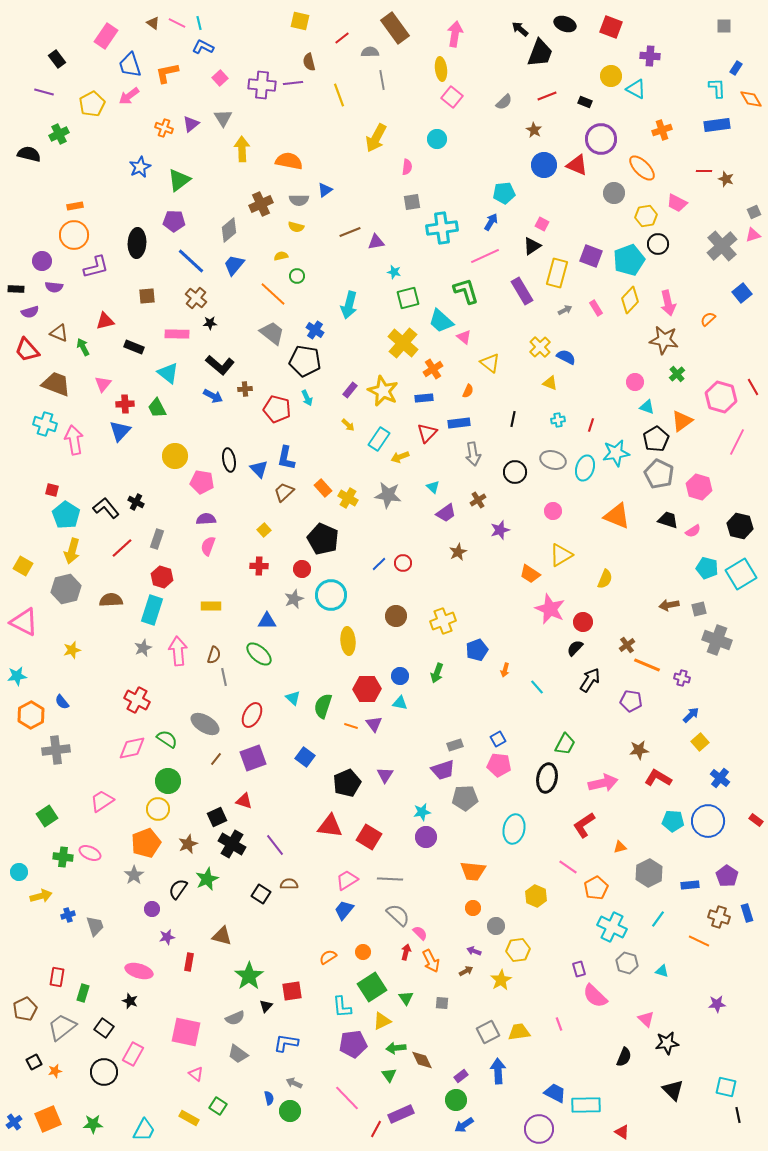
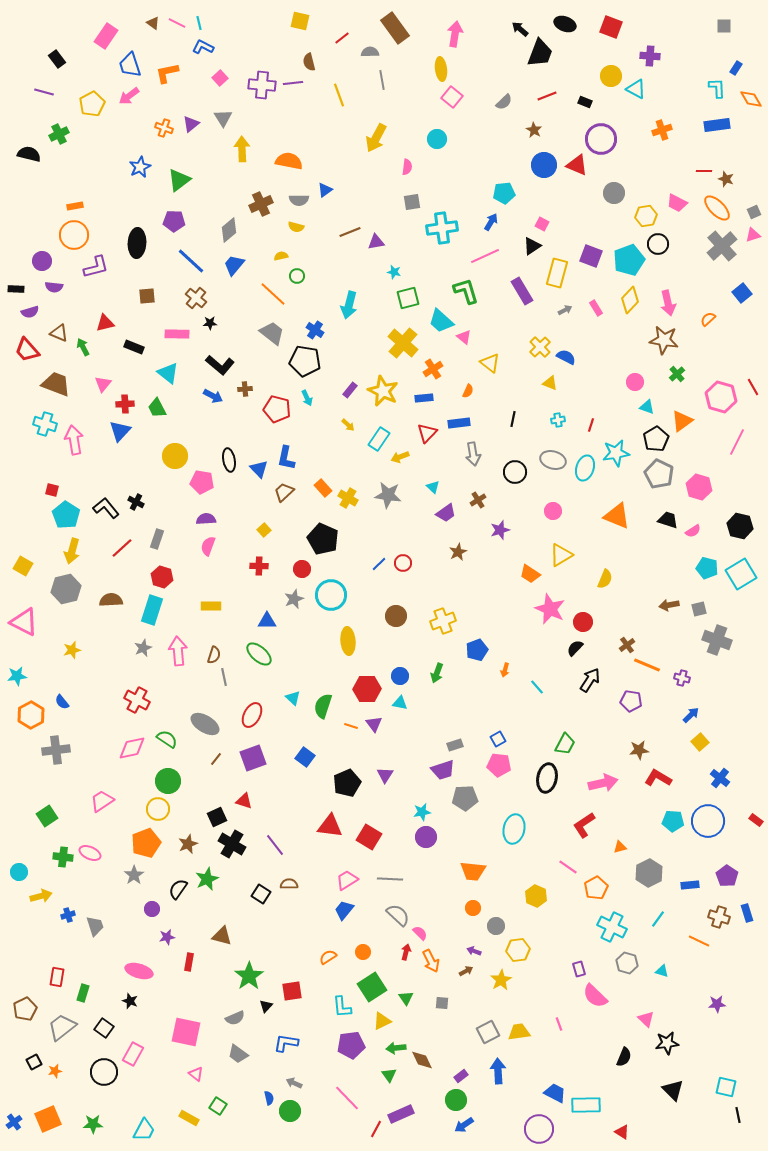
orange ellipse at (642, 168): moved 75 px right, 40 px down
red triangle at (105, 321): moved 2 px down
purple pentagon at (353, 1044): moved 2 px left, 1 px down
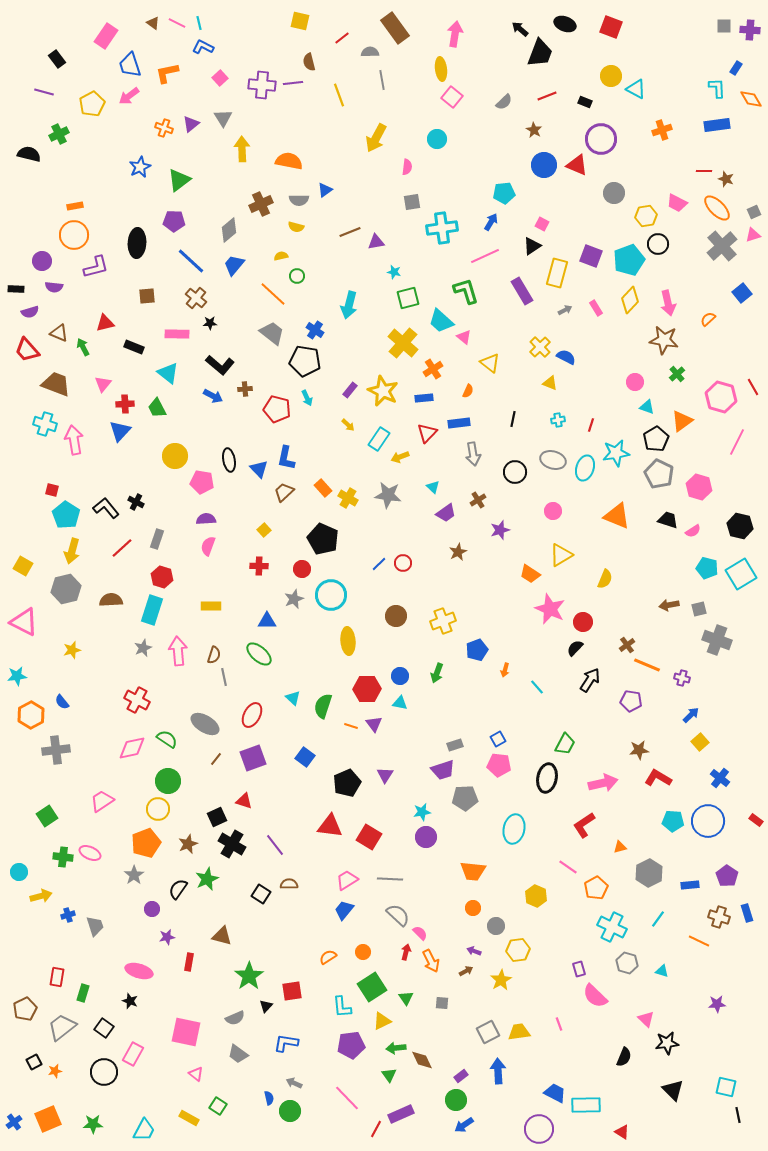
purple cross at (650, 56): moved 100 px right, 26 px up
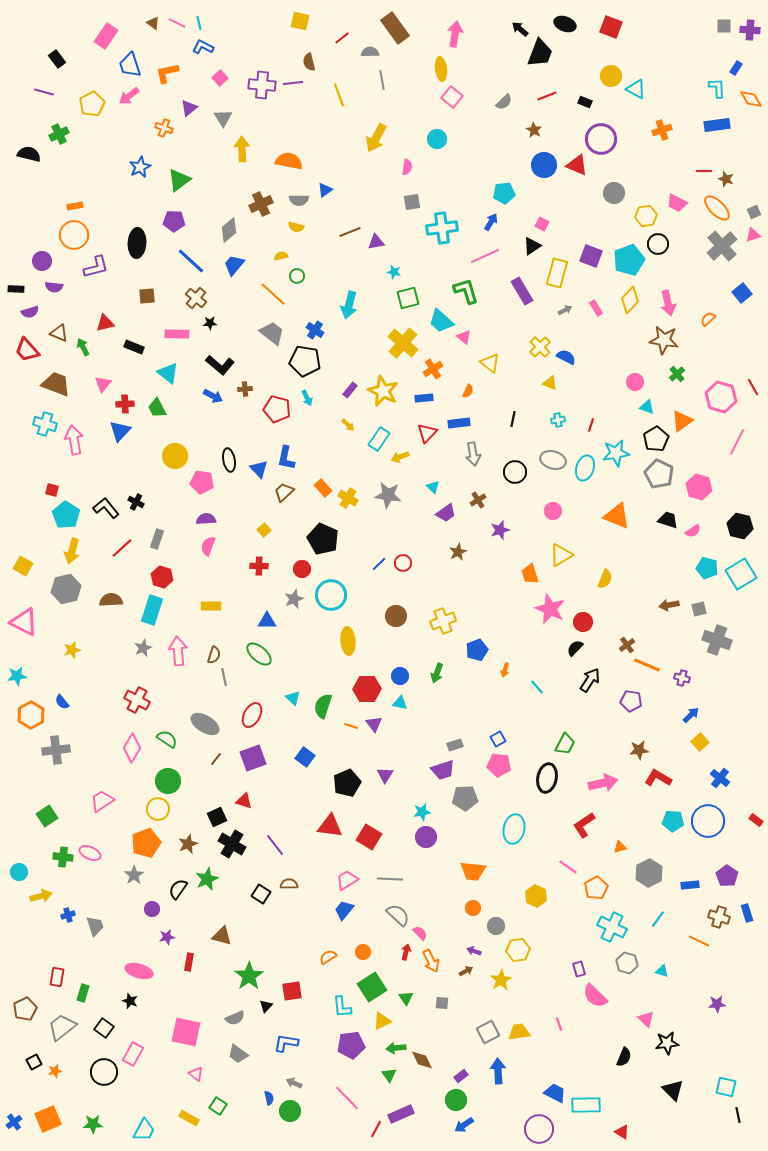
purple triangle at (191, 124): moved 2 px left, 16 px up
orange trapezoid at (530, 574): rotated 40 degrees clockwise
pink diamond at (132, 748): rotated 48 degrees counterclockwise
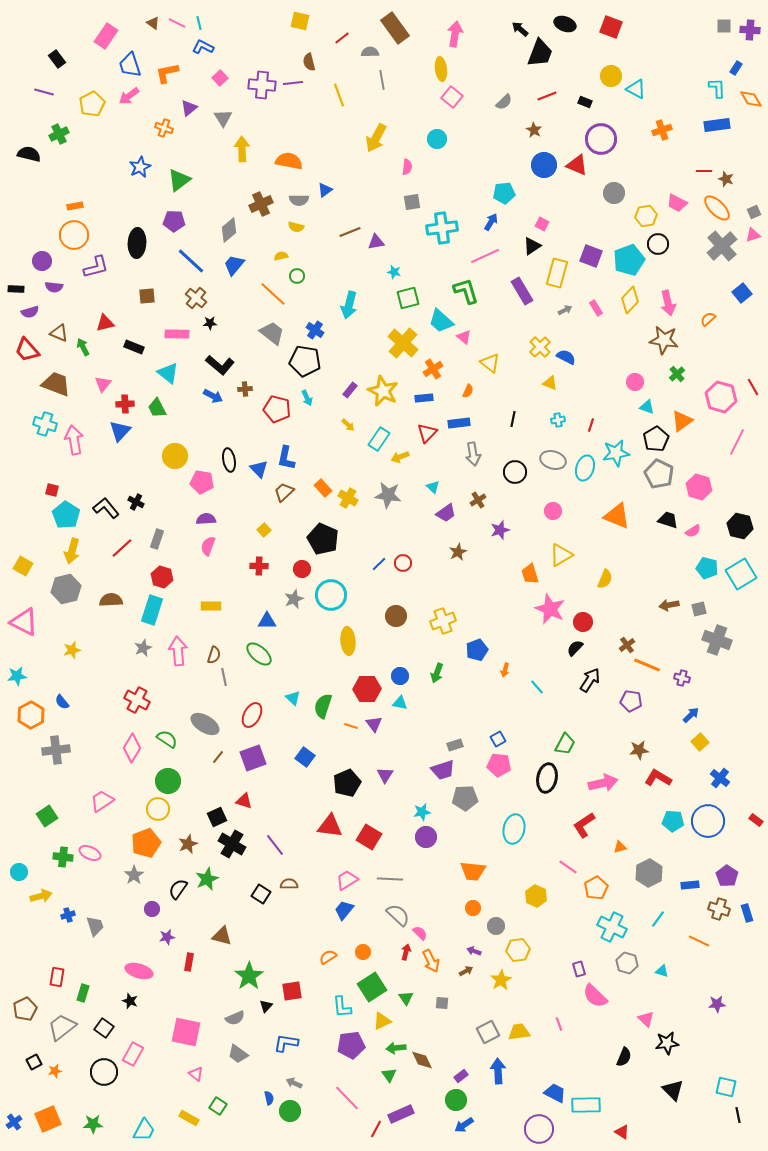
brown line at (216, 759): moved 2 px right, 2 px up
brown cross at (719, 917): moved 8 px up
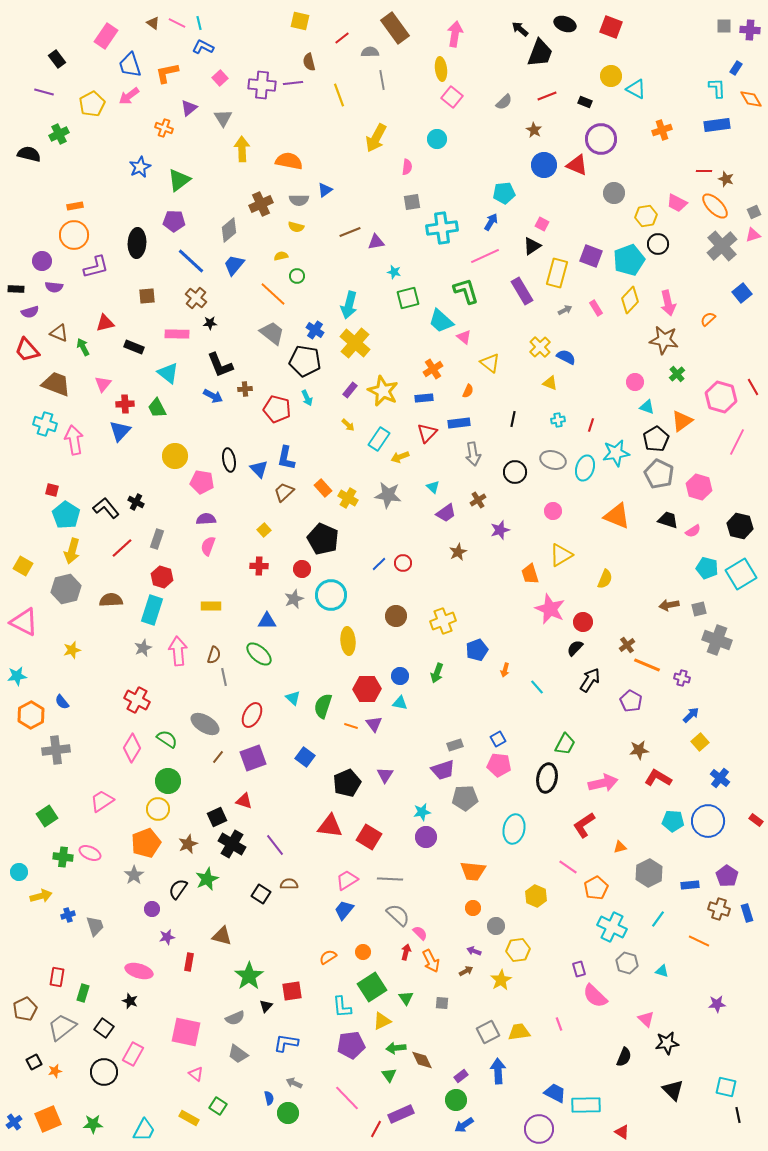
orange ellipse at (717, 208): moved 2 px left, 2 px up
yellow cross at (403, 343): moved 48 px left
black L-shape at (220, 365): rotated 28 degrees clockwise
purple pentagon at (631, 701): rotated 20 degrees clockwise
green circle at (290, 1111): moved 2 px left, 2 px down
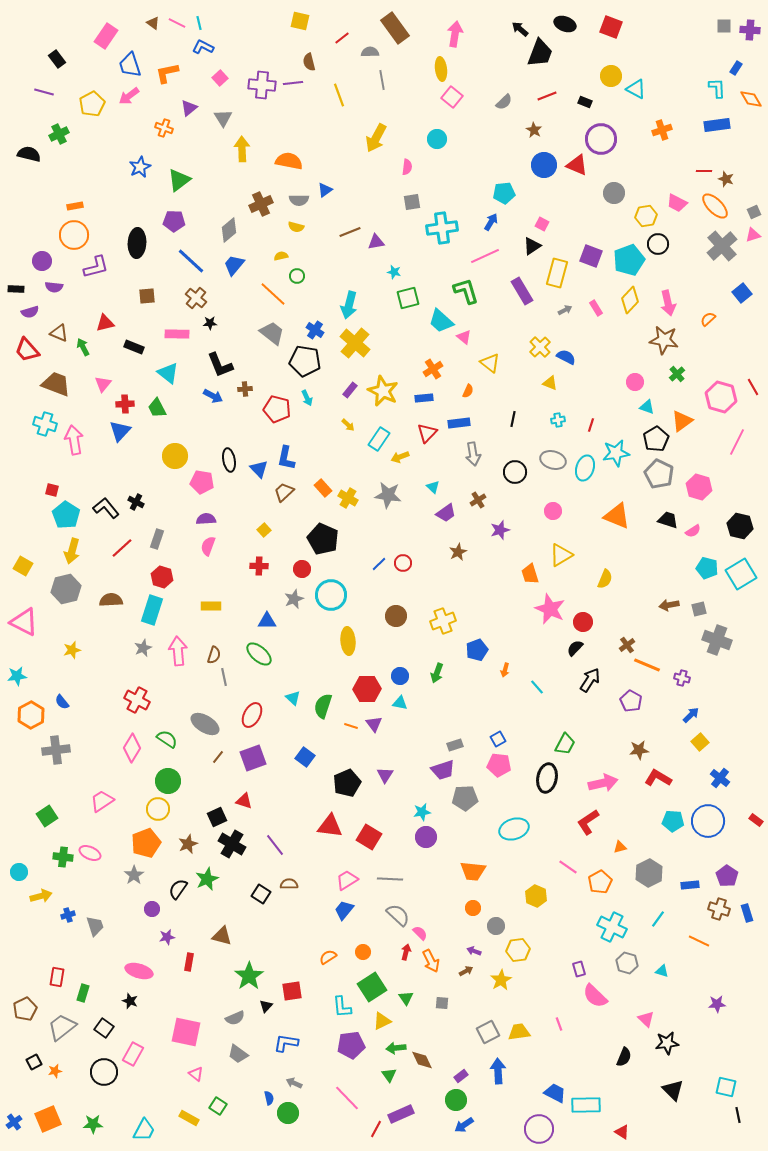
red L-shape at (584, 825): moved 4 px right, 3 px up
cyan ellipse at (514, 829): rotated 60 degrees clockwise
orange pentagon at (596, 888): moved 4 px right, 6 px up
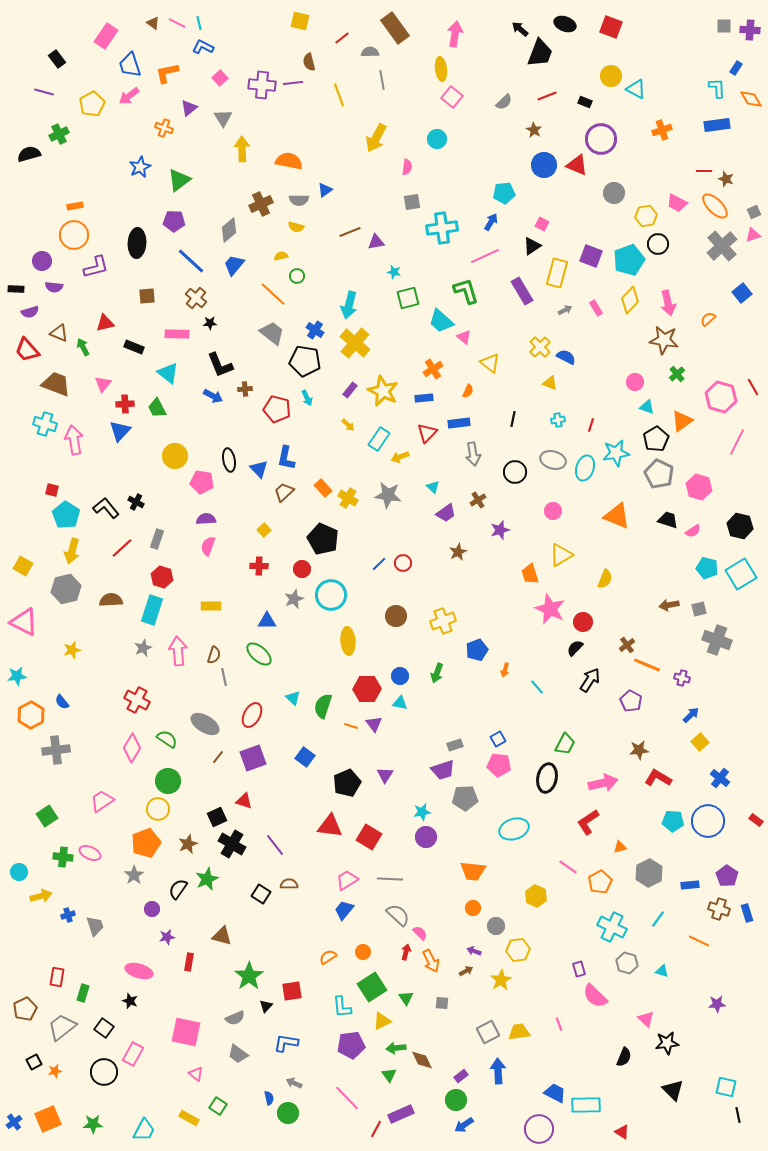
black semicircle at (29, 154): rotated 30 degrees counterclockwise
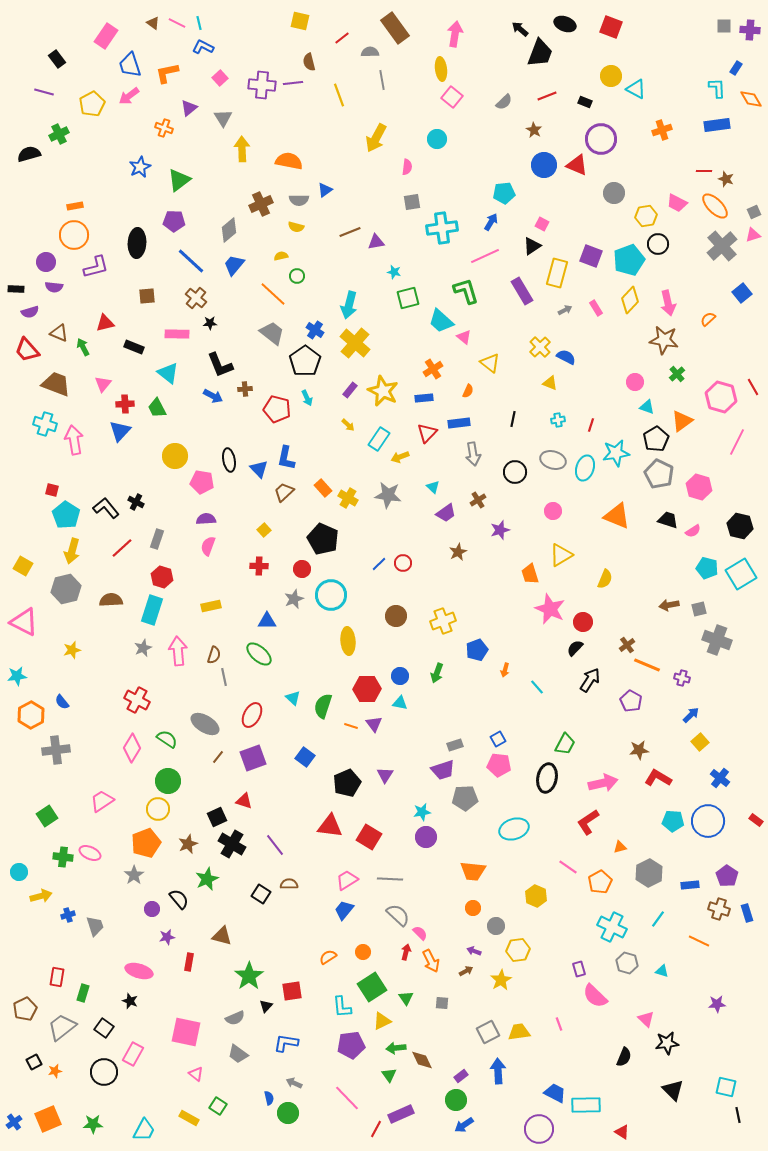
purple circle at (42, 261): moved 4 px right, 1 px down
black pentagon at (305, 361): rotated 28 degrees clockwise
yellow rectangle at (211, 606): rotated 12 degrees counterclockwise
black semicircle at (178, 889): moved 1 px right, 10 px down; rotated 105 degrees clockwise
